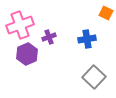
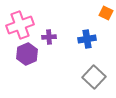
purple cross: rotated 16 degrees clockwise
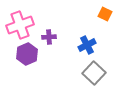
orange square: moved 1 px left, 1 px down
blue cross: moved 6 px down; rotated 18 degrees counterclockwise
gray square: moved 4 px up
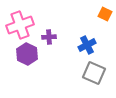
purple hexagon: rotated 10 degrees counterclockwise
gray square: rotated 20 degrees counterclockwise
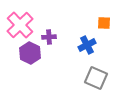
orange square: moved 1 px left, 9 px down; rotated 24 degrees counterclockwise
pink cross: rotated 24 degrees counterclockwise
purple hexagon: moved 3 px right, 1 px up
gray square: moved 2 px right, 5 px down
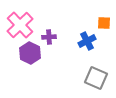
blue cross: moved 4 px up
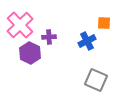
gray square: moved 2 px down
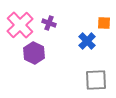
purple cross: moved 14 px up; rotated 24 degrees clockwise
blue cross: rotated 18 degrees counterclockwise
purple hexagon: moved 4 px right
gray square: rotated 25 degrees counterclockwise
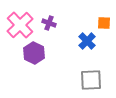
gray square: moved 5 px left
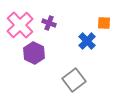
gray square: moved 17 px left; rotated 35 degrees counterclockwise
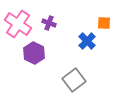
pink cross: moved 2 px left, 1 px up; rotated 12 degrees counterclockwise
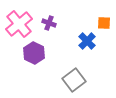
pink cross: moved 1 px right; rotated 16 degrees clockwise
